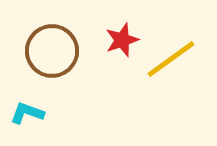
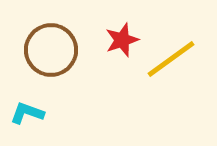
brown circle: moved 1 px left, 1 px up
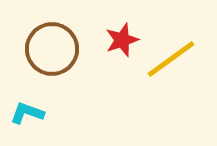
brown circle: moved 1 px right, 1 px up
